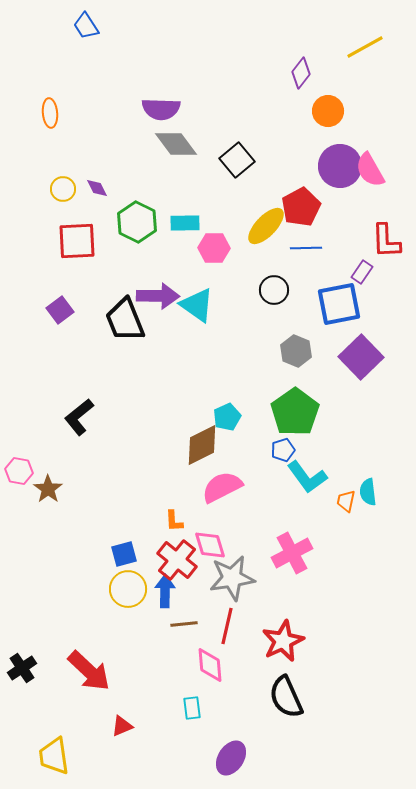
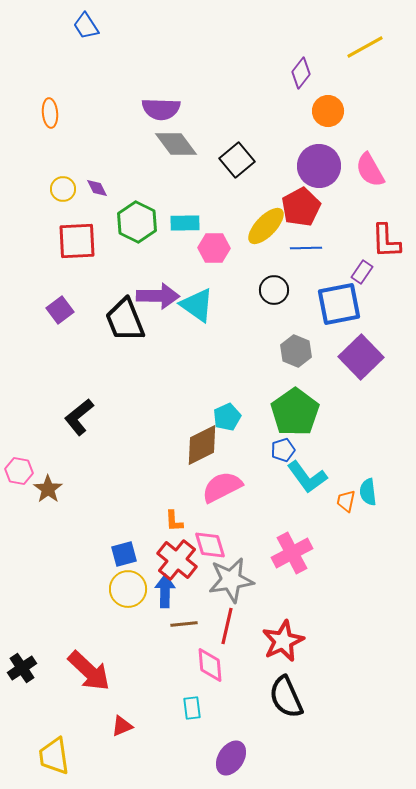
purple circle at (340, 166): moved 21 px left
gray star at (232, 578): moved 1 px left, 2 px down
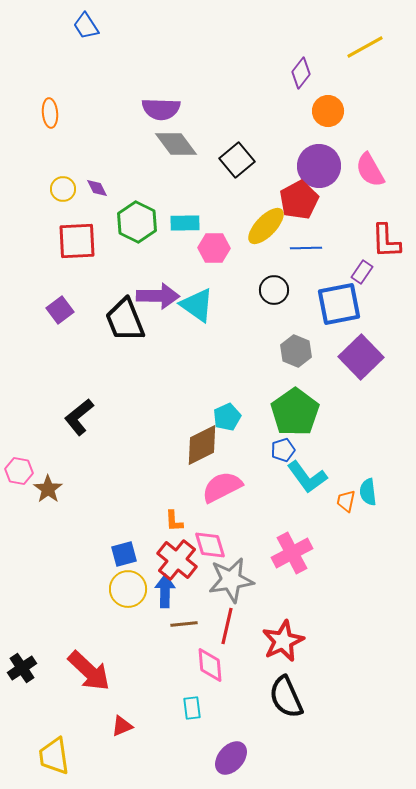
red pentagon at (301, 207): moved 2 px left, 7 px up
purple ellipse at (231, 758): rotated 8 degrees clockwise
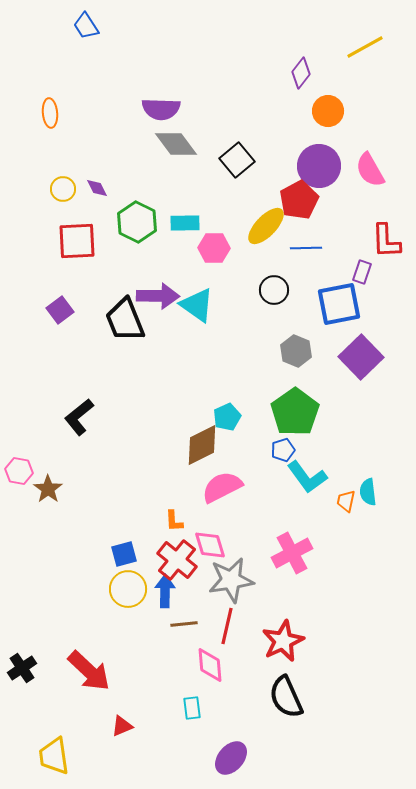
purple rectangle at (362, 272): rotated 15 degrees counterclockwise
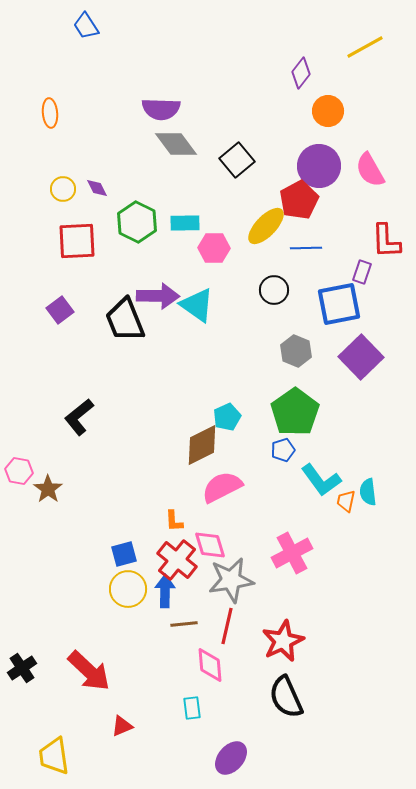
cyan L-shape at (307, 477): moved 14 px right, 3 px down
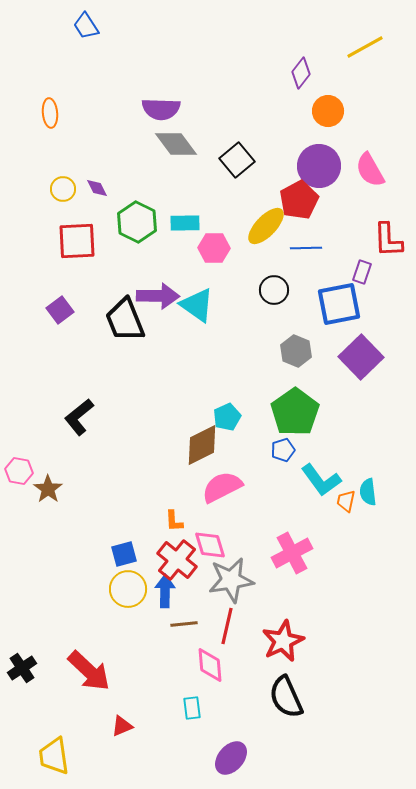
red L-shape at (386, 241): moved 2 px right, 1 px up
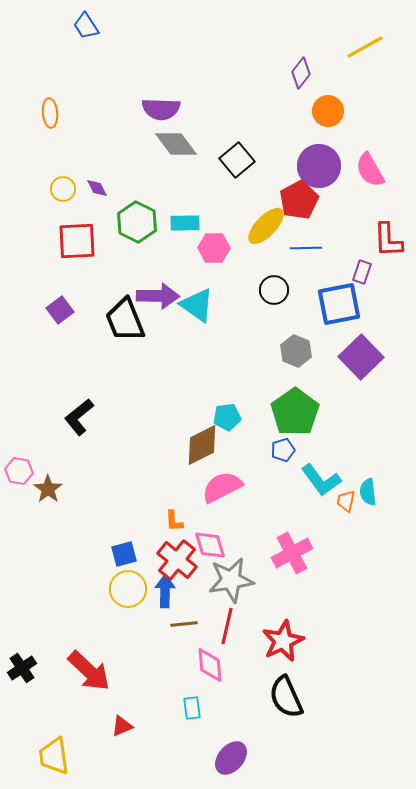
cyan pentagon at (227, 417): rotated 16 degrees clockwise
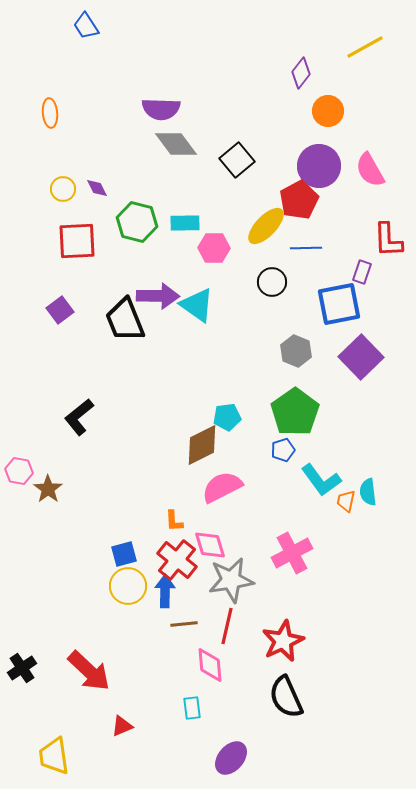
green hexagon at (137, 222): rotated 12 degrees counterclockwise
black circle at (274, 290): moved 2 px left, 8 px up
yellow circle at (128, 589): moved 3 px up
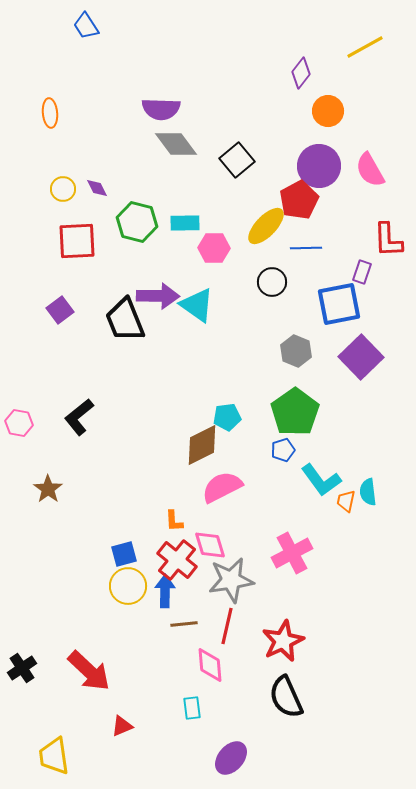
pink hexagon at (19, 471): moved 48 px up
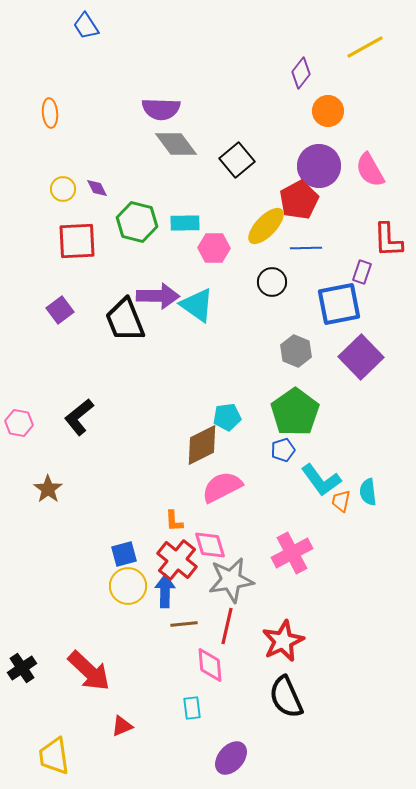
orange trapezoid at (346, 501): moved 5 px left
